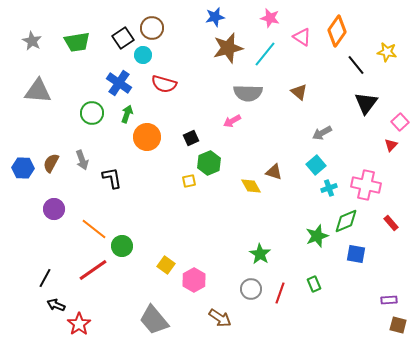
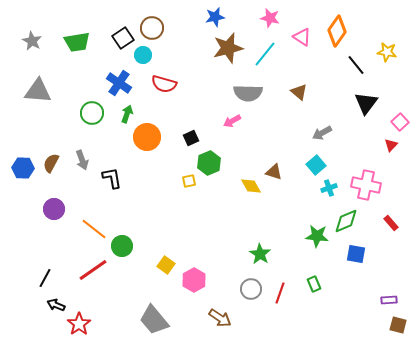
green star at (317, 236): rotated 25 degrees clockwise
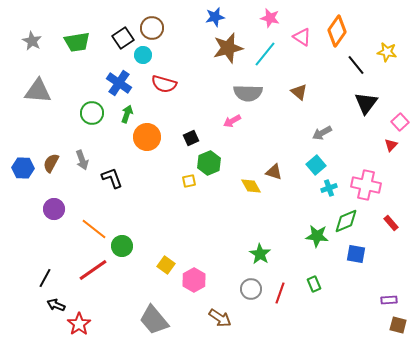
black L-shape at (112, 178): rotated 10 degrees counterclockwise
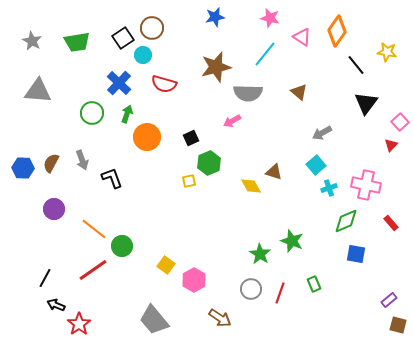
brown star at (228, 48): moved 12 px left, 19 px down
blue cross at (119, 83): rotated 10 degrees clockwise
green star at (317, 236): moved 25 px left, 5 px down; rotated 15 degrees clockwise
purple rectangle at (389, 300): rotated 35 degrees counterclockwise
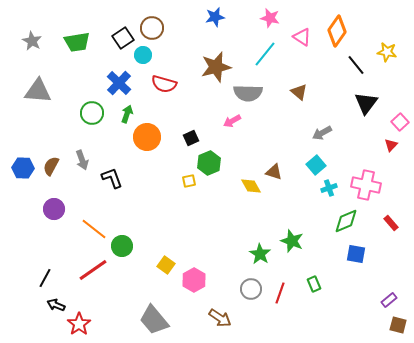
brown semicircle at (51, 163): moved 3 px down
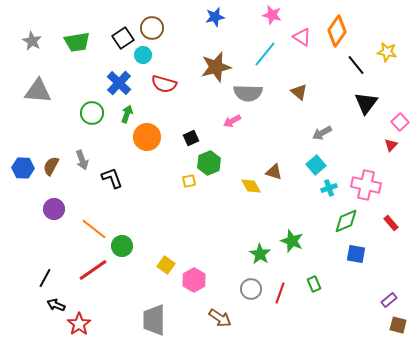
pink star at (270, 18): moved 2 px right, 3 px up
gray trapezoid at (154, 320): rotated 40 degrees clockwise
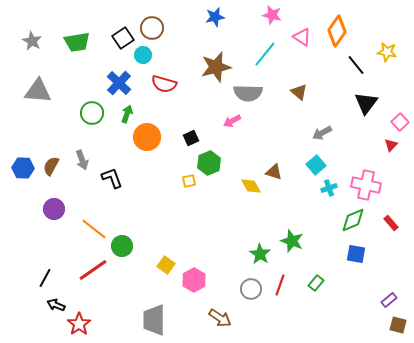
green diamond at (346, 221): moved 7 px right, 1 px up
green rectangle at (314, 284): moved 2 px right, 1 px up; rotated 63 degrees clockwise
red line at (280, 293): moved 8 px up
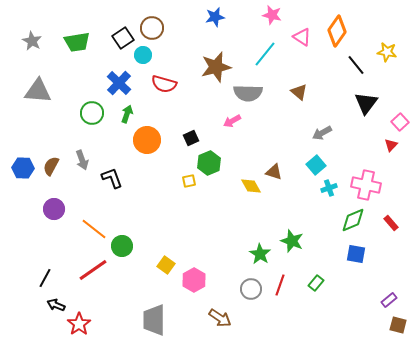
orange circle at (147, 137): moved 3 px down
